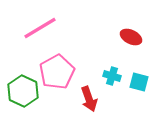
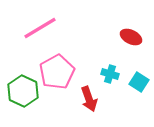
cyan cross: moved 2 px left, 2 px up
cyan square: rotated 18 degrees clockwise
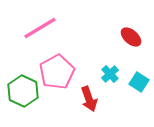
red ellipse: rotated 15 degrees clockwise
cyan cross: rotated 30 degrees clockwise
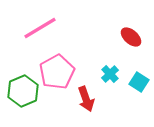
green hexagon: rotated 12 degrees clockwise
red arrow: moved 3 px left
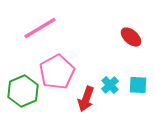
cyan cross: moved 11 px down
cyan square: moved 1 px left, 3 px down; rotated 30 degrees counterclockwise
red arrow: rotated 40 degrees clockwise
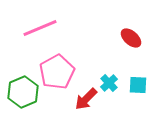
pink line: rotated 8 degrees clockwise
red ellipse: moved 1 px down
cyan cross: moved 1 px left, 2 px up
green hexagon: moved 1 px down
red arrow: rotated 25 degrees clockwise
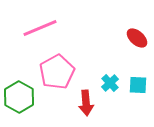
red ellipse: moved 6 px right
cyan cross: moved 1 px right
green hexagon: moved 4 px left, 5 px down; rotated 8 degrees counterclockwise
red arrow: moved 4 px down; rotated 50 degrees counterclockwise
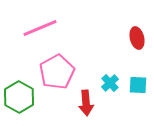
red ellipse: rotated 35 degrees clockwise
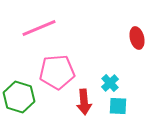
pink line: moved 1 px left
pink pentagon: rotated 24 degrees clockwise
cyan square: moved 20 px left, 21 px down
green hexagon: rotated 12 degrees counterclockwise
red arrow: moved 2 px left, 1 px up
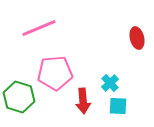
pink pentagon: moved 2 px left, 1 px down
red arrow: moved 1 px left, 1 px up
